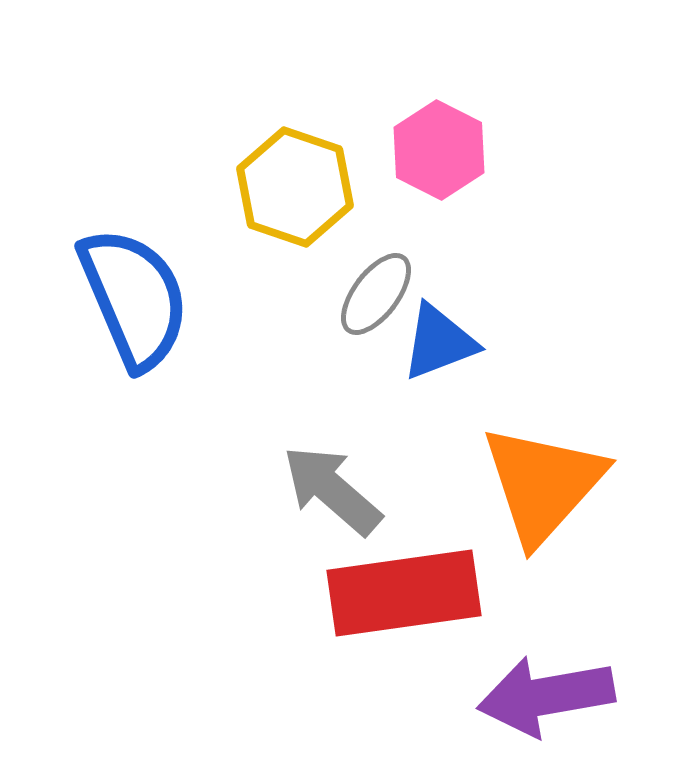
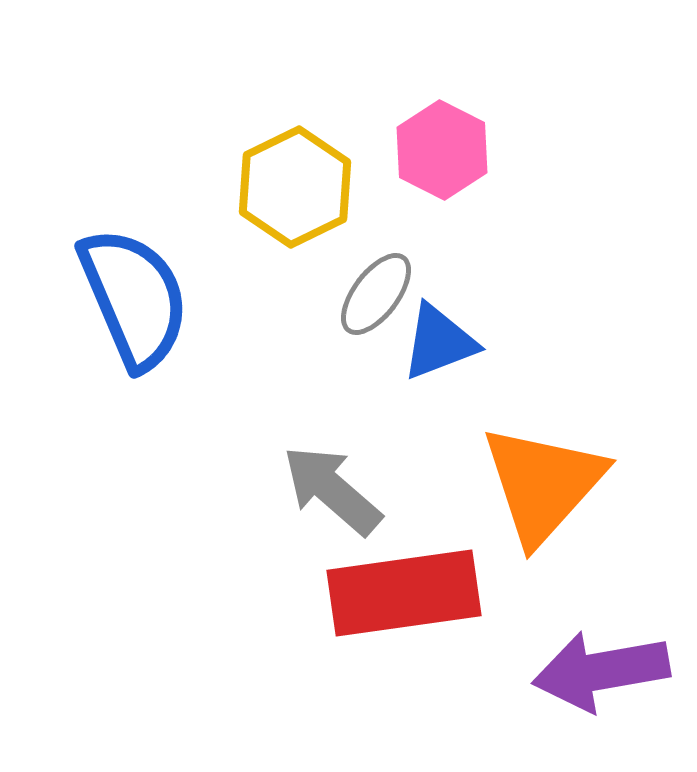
pink hexagon: moved 3 px right
yellow hexagon: rotated 15 degrees clockwise
purple arrow: moved 55 px right, 25 px up
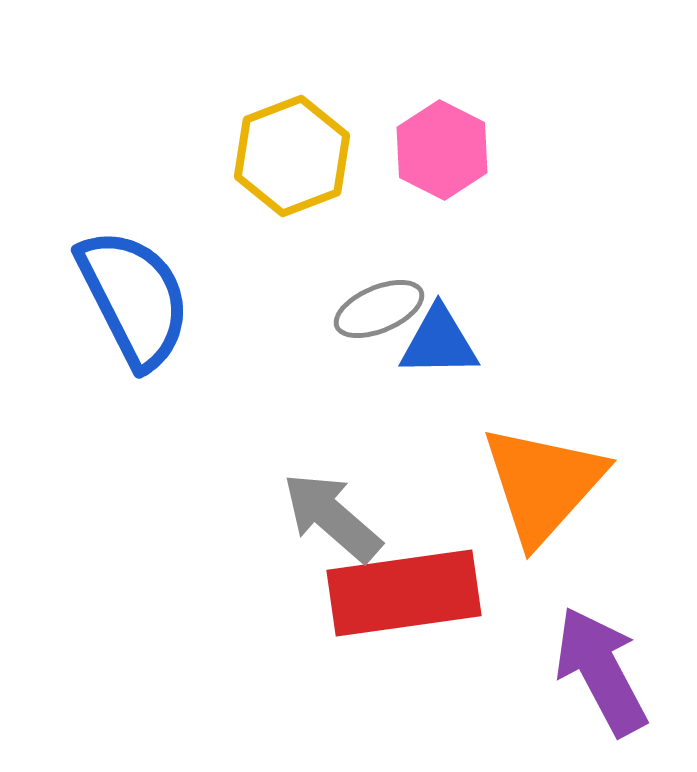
yellow hexagon: moved 3 px left, 31 px up; rotated 5 degrees clockwise
gray ellipse: moved 3 px right, 15 px down; rotated 30 degrees clockwise
blue semicircle: rotated 4 degrees counterclockwise
blue triangle: rotated 20 degrees clockwise
gray arrow: moved 27 px down
purple arrow: rotated 72 degrees clockwise
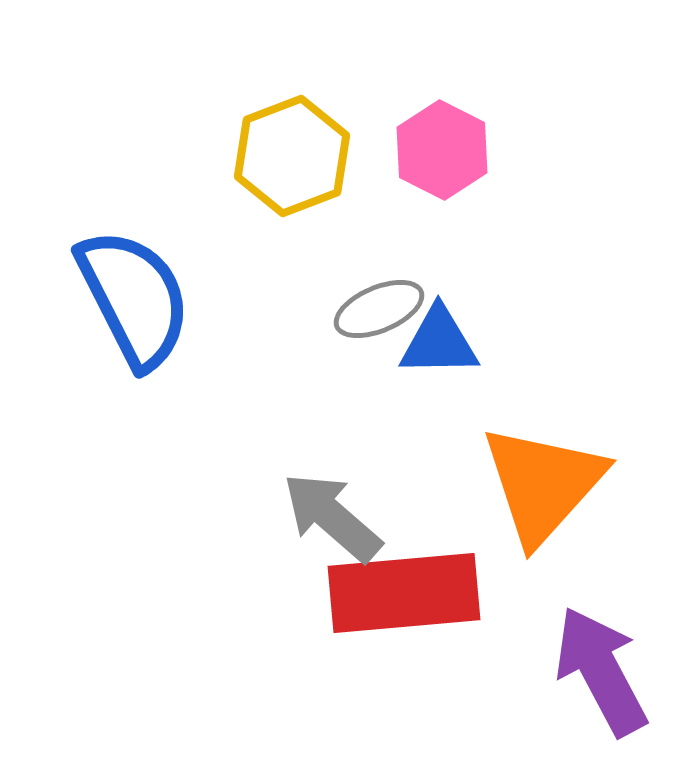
red rectangle: rotated 3 degrees clockwise
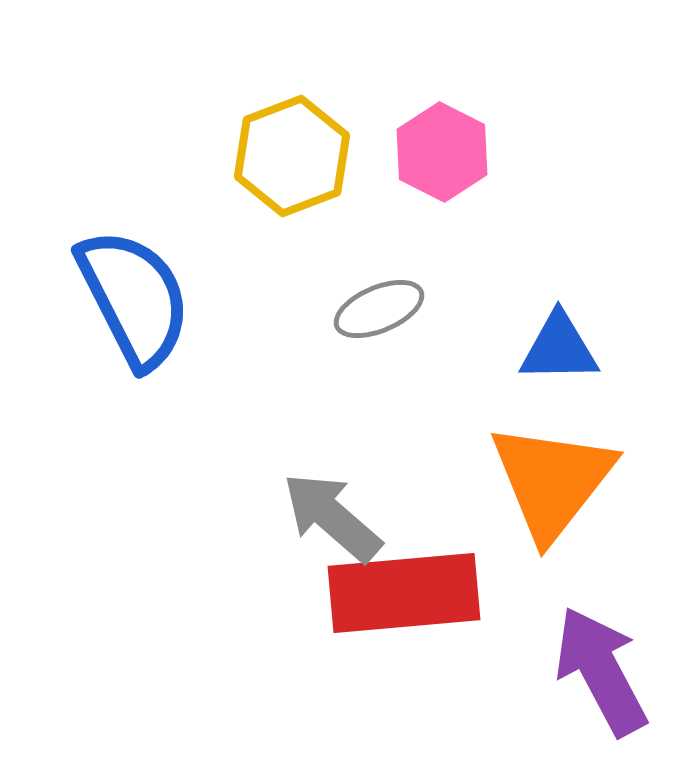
pink hexagon: moved 2 px down
blue triangle: moved 120 px right, 6 px down
orange triangle: moved 9 px right, 3 px up; rotated 4 degrees counterclockwise
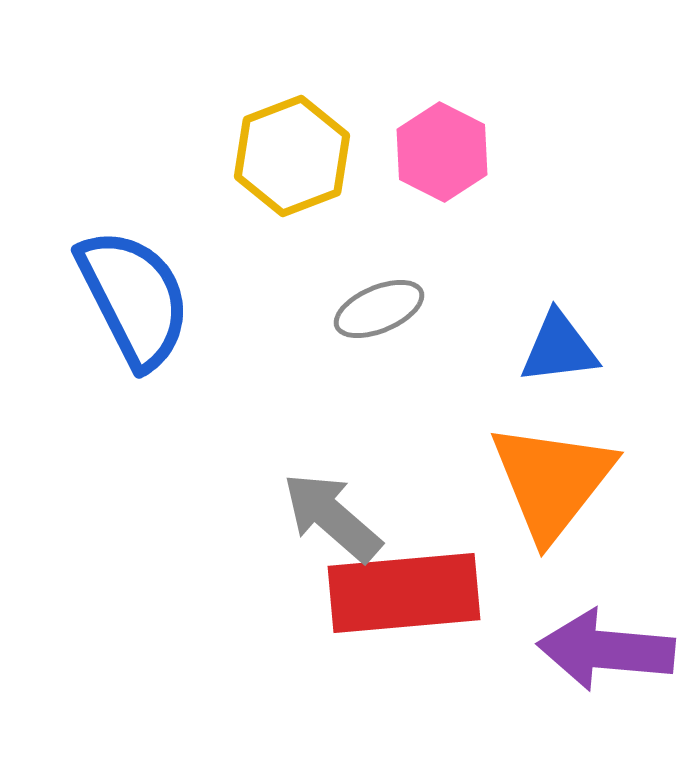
blue triangle: rotated 6 degrees counterclockwise
purple arrow: moved 5 px right, 21 px up; rotated 57 degrees counterclockwise
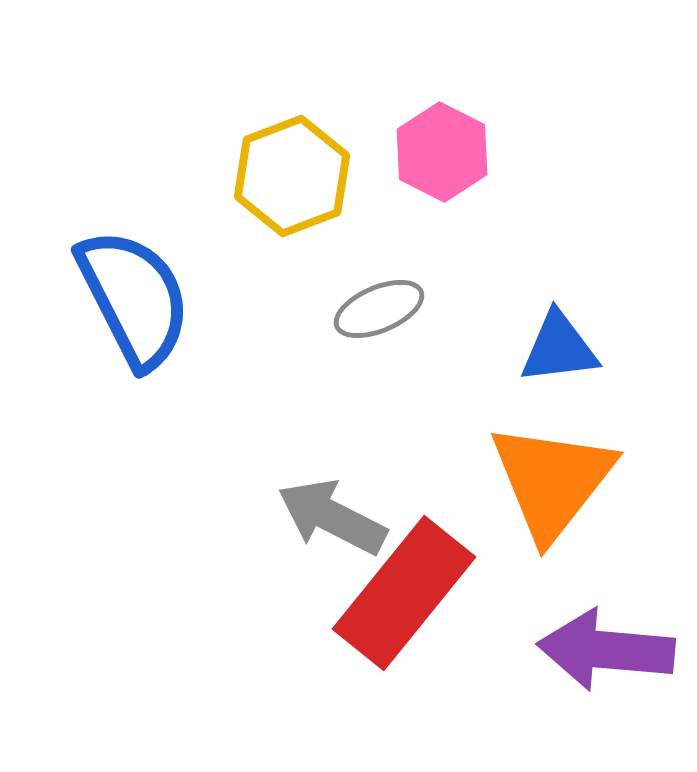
yellow hexagon: moved 20 px down
gray arrow: rotated 14 degrees counterclockwise
red rectangle: rotated 46 degrees counterclockwise
